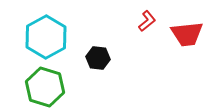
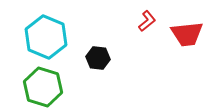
cyan hexagon: rotated 9 degrees counterclockwise
green hexagon: moved 2 px left
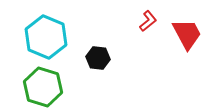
red L-shape: moved 1 px right
red trapezoid: rotated 112 degrees counterclockwise
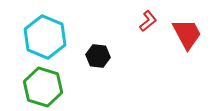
cyan hexagon: moved 1 px left
black hexagon: moved 2 px up
